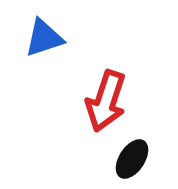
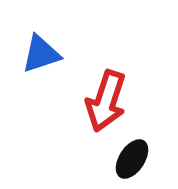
blue triangle: moved 3 px left, 16 px down
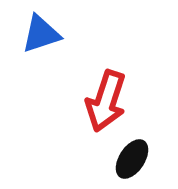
blue triangle: moved 20 px up
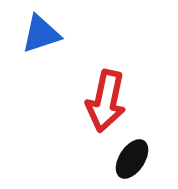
red arrow: rotated 6 degrees counterclockwise
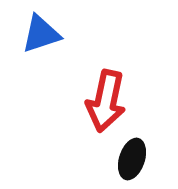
black ellipse: rotated 15 degrees counterclockwise
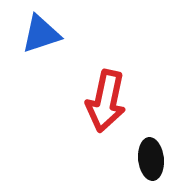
black ellipse: moved 19 px right; rotated 24 degrees counterclockwise
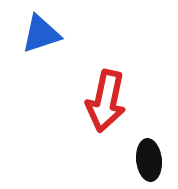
black ellipse: moved 2 px left, 1 px down
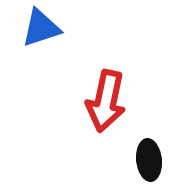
blue triangle: moved 6 px up
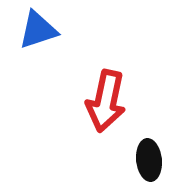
blue triangle: moved 3 px left, 2 px down
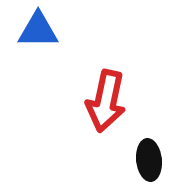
blue triangle: rotated 18 degrees clockwise
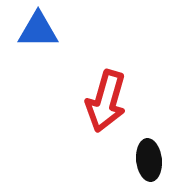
red arrow: rotated 4 degrees clockwise
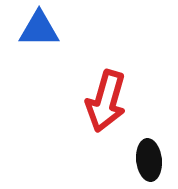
blue triangle: moved 1 px right, 1 px up
